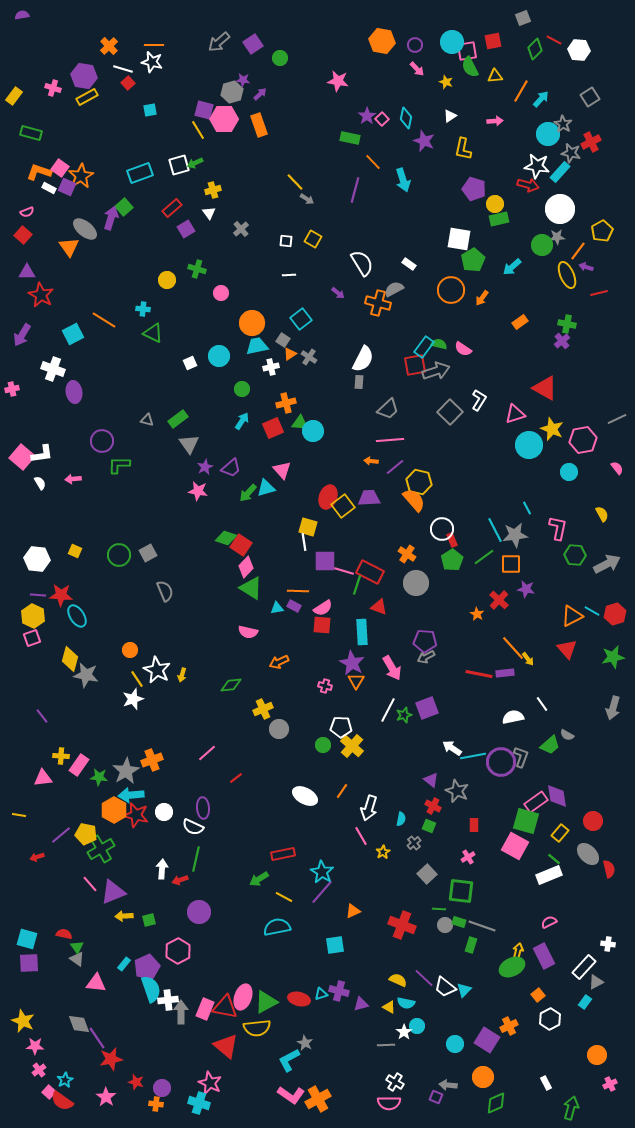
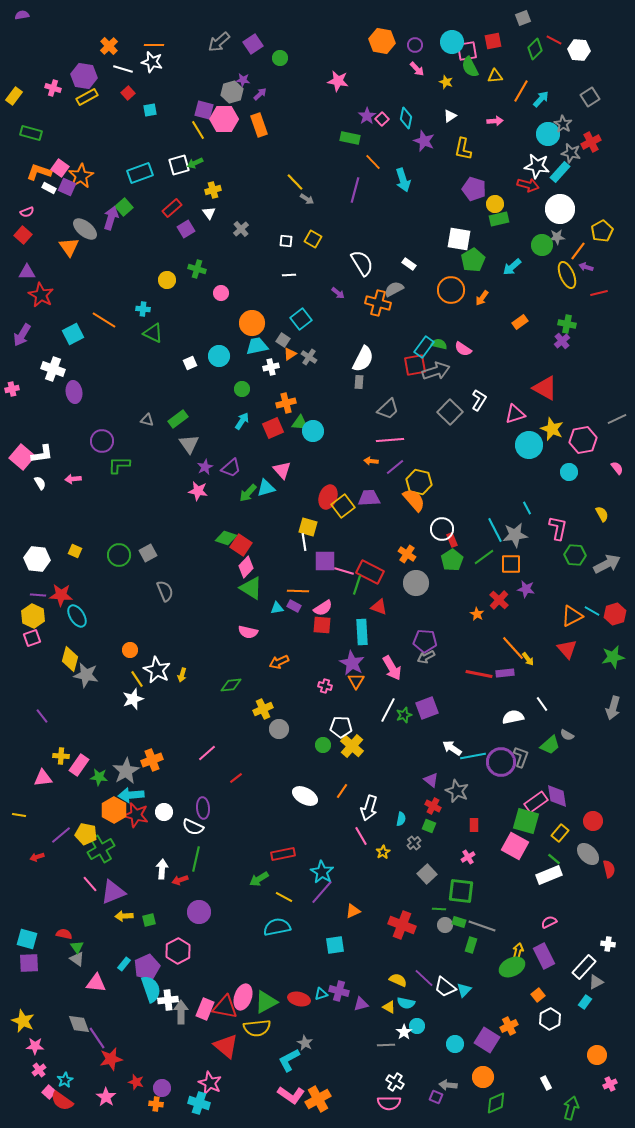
red square at (128, 83): moved 10 px down
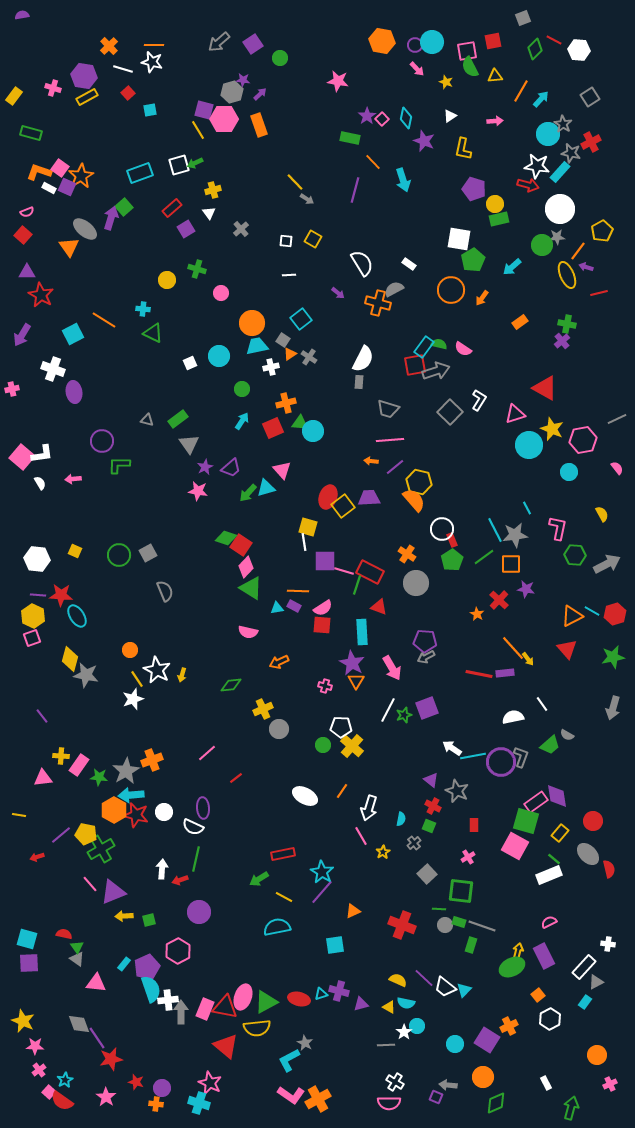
cyan circle at (452, 42): moved 20 px left
gray trapezoid at (388, 409): rotated 60 degrees clockwise
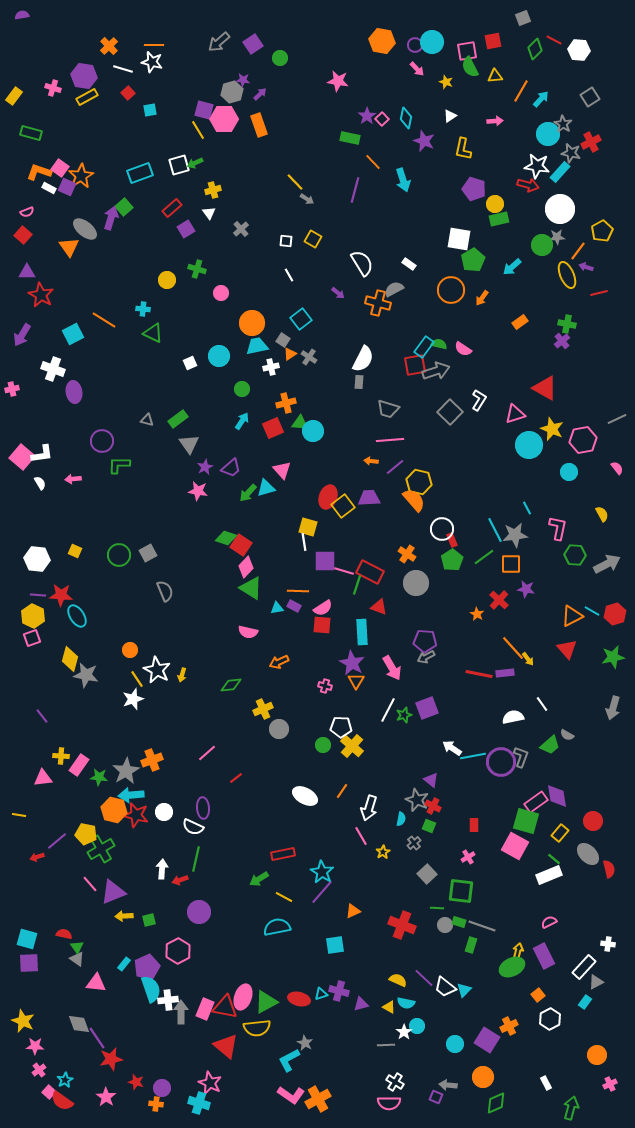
white line at (289, 275): rotated 64 degrees clockwise
gray star at (457, 791): moved 40 px left, 9 px down
orange hexagon at (114, 810): rotated 15 degrees counterclockwise
purple line at (61, 835): moved 4 px left, 6 px down
green line at (439, 909): moved 2 px left, 1 px up
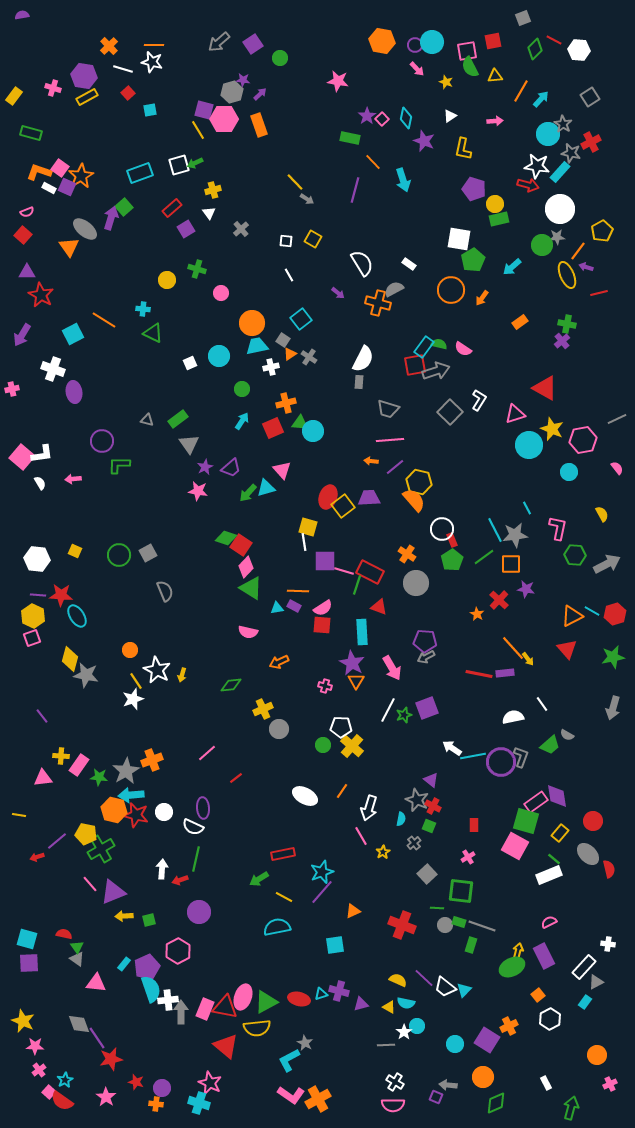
yellow line at (137, 679): moved 1 px left, 2 px down
cyan star at (322, 872): rotated 20 degrees clockwise
pink semicircle at (389, 1103): moved 4 px right, 2 px down
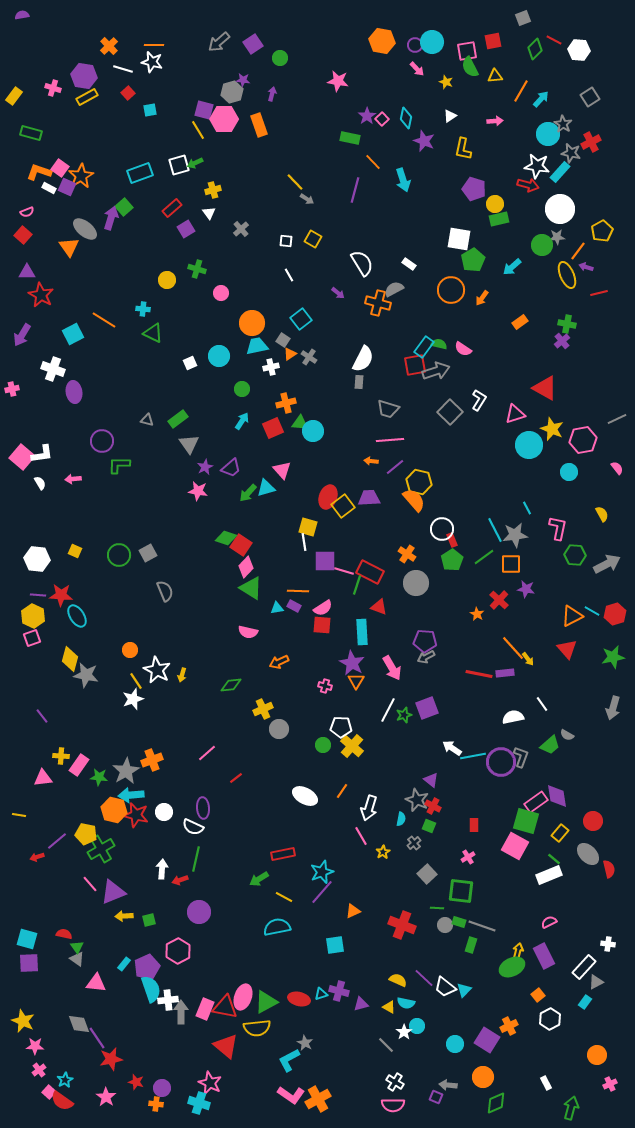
purple arrow at (260, 94): moved 12 px right; rotated 32 degrees counterclockwise
gray line at (386, 1045): rotated 48 degrees clockwise
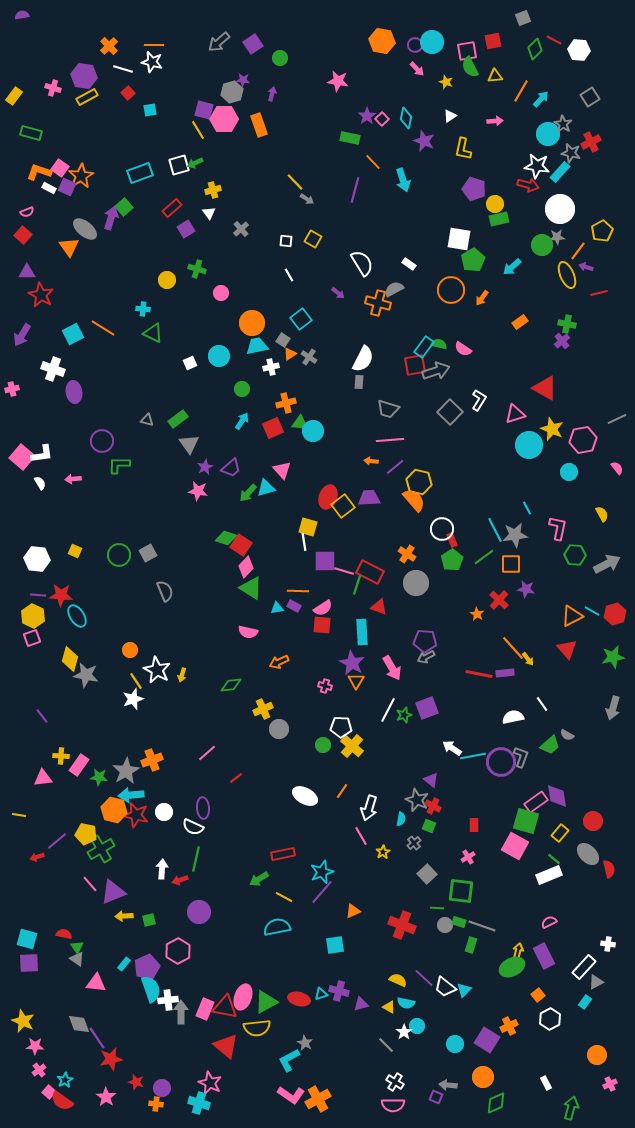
orange line at (104, 320): moved 1 px left, 8 px down
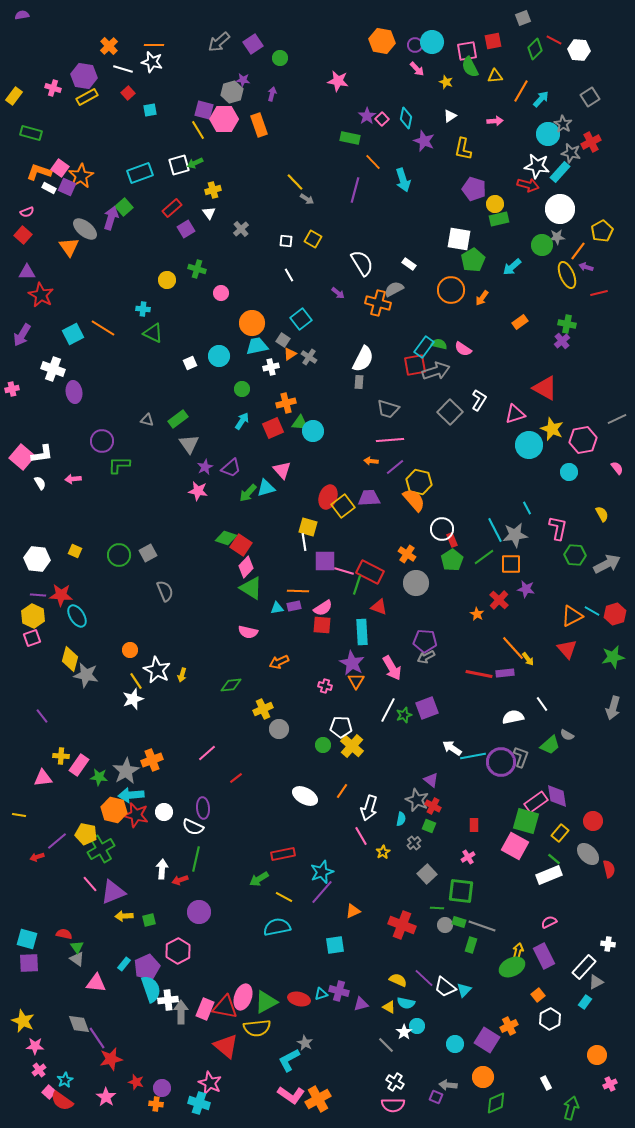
purple rectangle at (294, 606): rotated 40 degrees counterclockwise
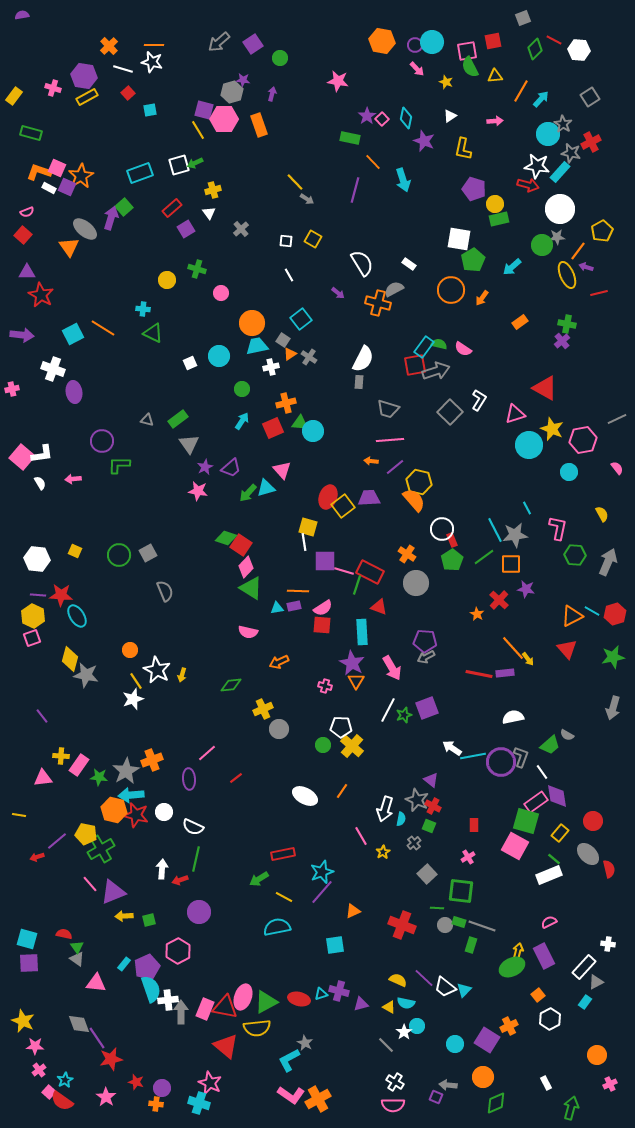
pink square at (60, 168): moved 3 px left; rotated 12 degrees counterclockwise
purple arrow at (22, 335): rotated 115 degrees counterclockwise
gray arrow at (607, 564): moved 1 px right, 2 px up; rotated 40 degrees counterclockwise
white line at (542, 704): moved 68 px down
purple ellipse at (203, 808): moved 14 px left, 29 px up
white arrow at (369, 808): moved 16 px right, 1 px down
